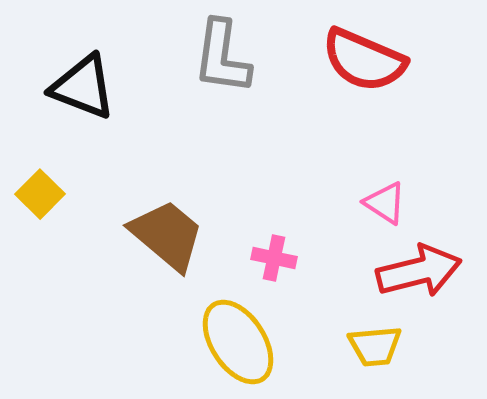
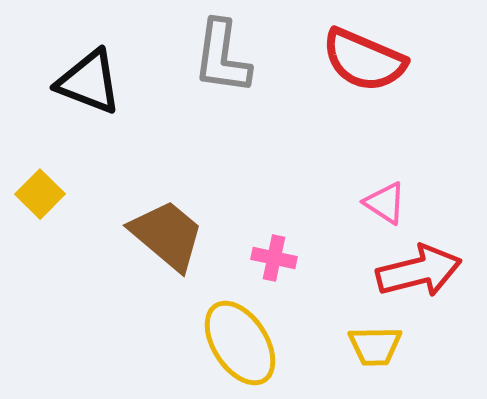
black triangle: moved 6 px right, 5 px up
yellow ellipse: moved 2 px right, 1 px down
yellow trapezoid: rotated 4 degrees clockwise
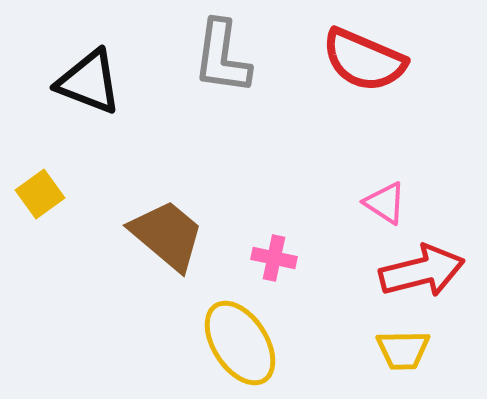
yellow square: rotated 9 degrees clockwise
red arrow: moved 3 px right
yellow trapezoid: moved 28 px right, 4 px down
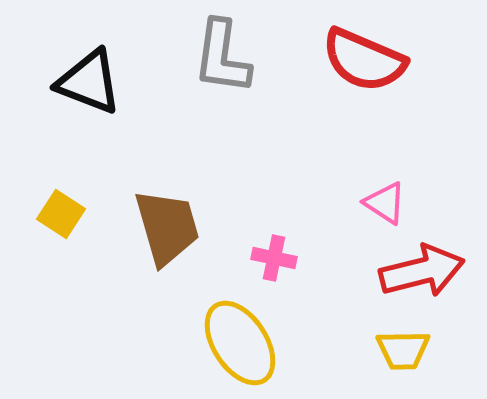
yellow square: moved 21 px right, 20 px down; rotated 21 degrees counterclockwise
brown trapezoid: moved 8 px up; rotated 34 degrees clockwise
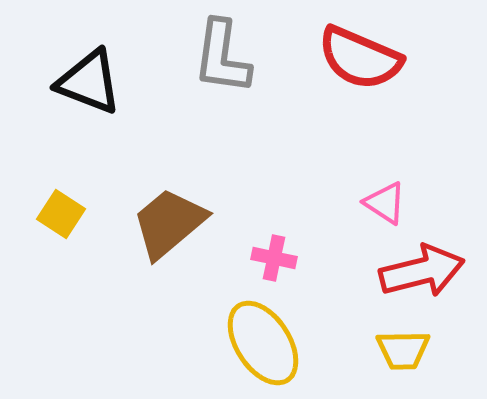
red semicircle: moved 4 px left, 2 px up
brown trapezoid: moved 2 px right, 4 px up; rotated 114 degrees counterclockwise
yellow ellipse: moved 23 px right
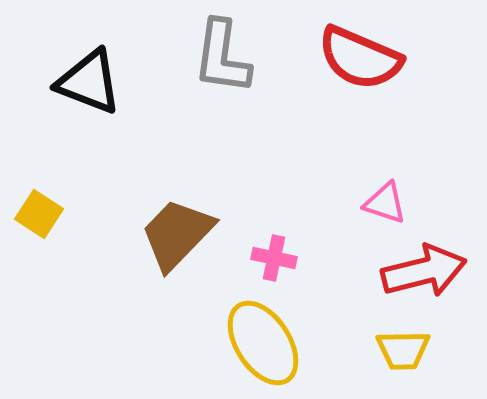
pink triangle: rotated 15 degrees counterclockwise
yellow square: moved 22 px left
brown trapezoid: moved 8 px right, 11 px down; rotated 6 degrees counterclockwise
red arrow: moved 2 px right
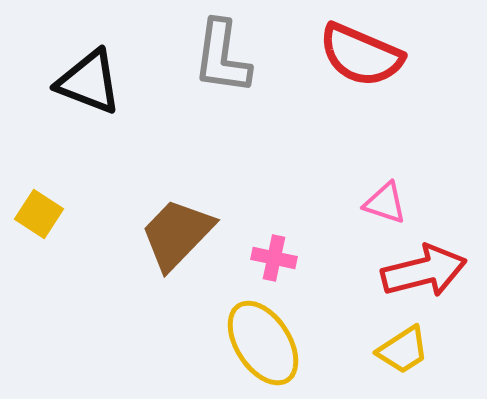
red semicircle: moved 1 px right, 3 px up
yellow trapezoid: rotated 32 degrees counterclockwise
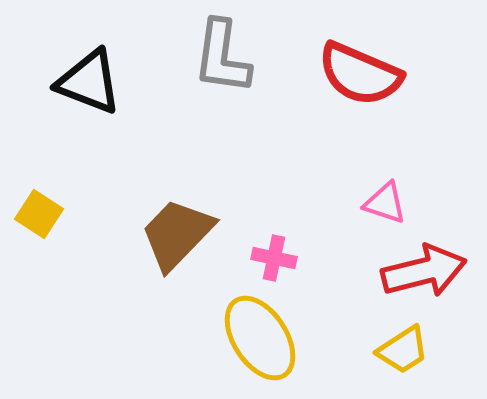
red semicircle: moved 1 px left, 19 px down
yellow ellipse: moved 3 px left, 5 px up
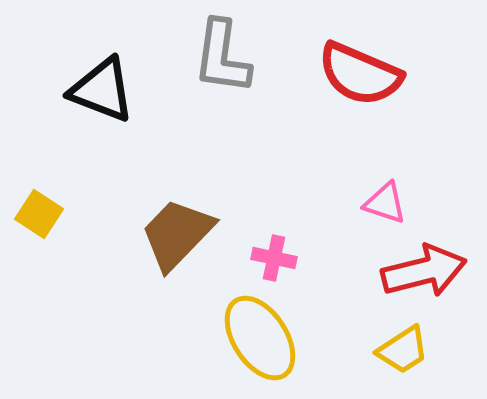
black triangle: moved 13 px right, 8 px down
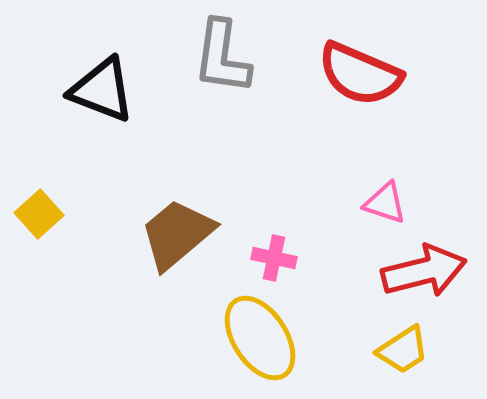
yellow square: rotated 15 degrees clockwise
brown trapezoid: rotated 6 degrees clockwise
